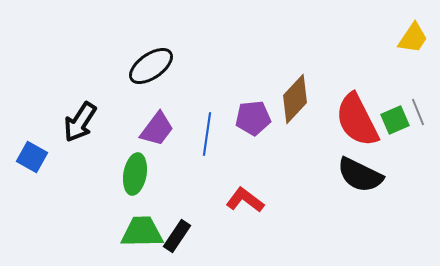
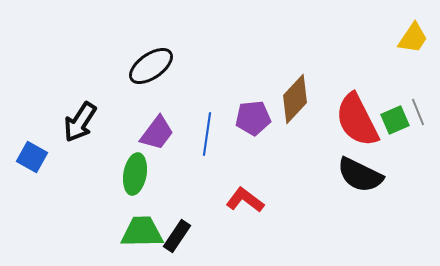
purple trapezoid: moved 4 px down
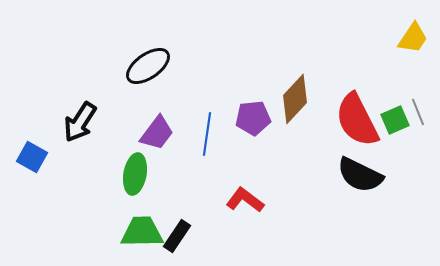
black ellipse: moved 3 px left
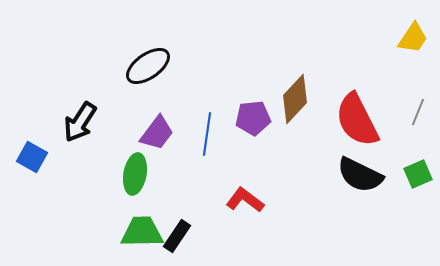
gray line: rotated 44 degrees clockwise
green square: moved 23 px right, 54 px down
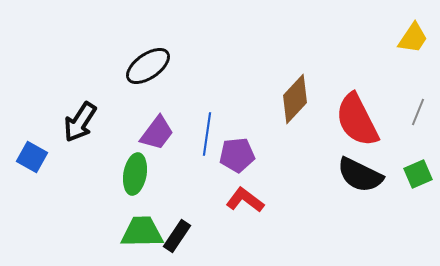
purple pentagon: moved 16 px left, 37 px down
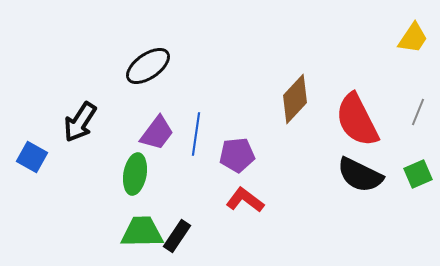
blue line: moved 11 px left
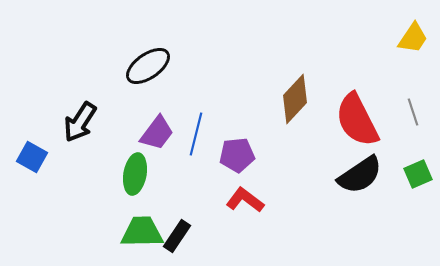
gray line: moved 5 px left; rotated 40 degrees counterclockwise
blue line: rotated 6 degrees clockwise
black semicircle: rotated 60 degrees counterclockwise
